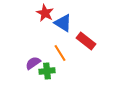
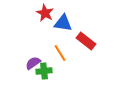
blue triangle: rotated 24 degrees counterclockwise
green cross: moved 3 px left
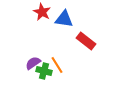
red star: moved 3 px left, 1 px up
blue triangle: moved 1 px right, 4 px up
orange line: moved 3 px left, 12 px down
green cross: rotated 21 degrees clockwise
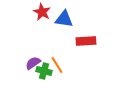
red rectangle: rotated 42 degrees counterclockwise
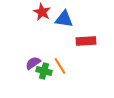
orange line: moved 3 px right, 1 px down
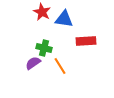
green cross: moved 23 px up
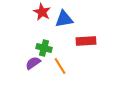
blue triangle: rotated 18 degrees counterclockwise
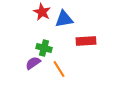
orange line: moved 1 px left, 3 px down
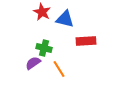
blue triangle: moved 1 px right; rotated 24 degrees clockwise
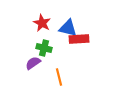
red star: moved 11 px down
blue triangle: moved 3 px right, 9 px down
red rectangle: moved 7 px left, 2 px up
orange line: moved 8 px down; rotated 18 degrees clockwise
